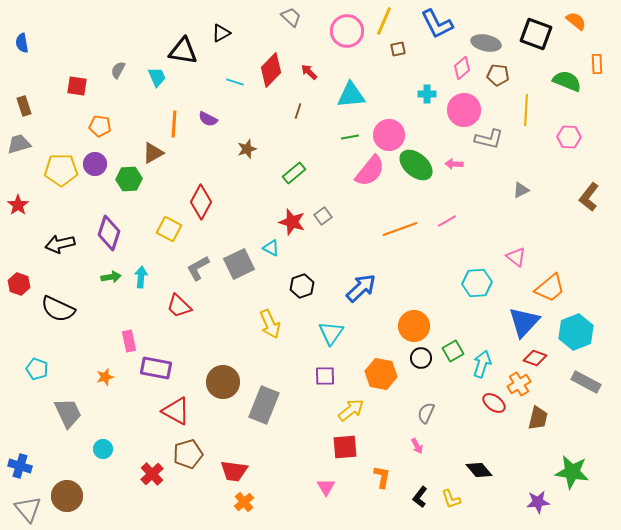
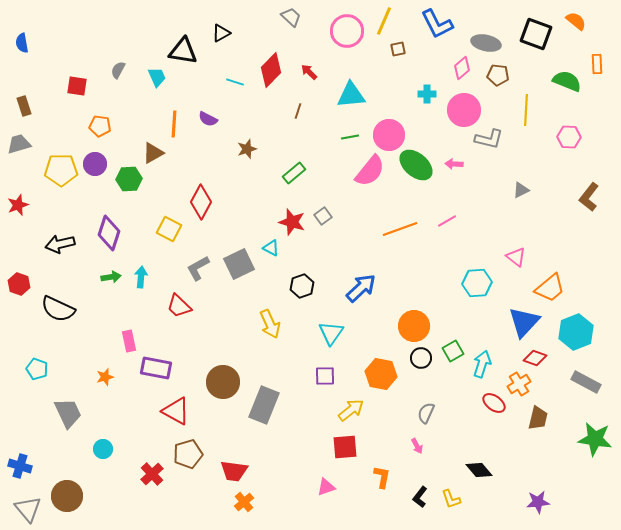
red star at (18, 205): rotated 15 degrees clockwise
green star at (572, 472): moved 23 px right, 33 px up
pink triangle at (326, 487): rotated 42 degrees clockwise
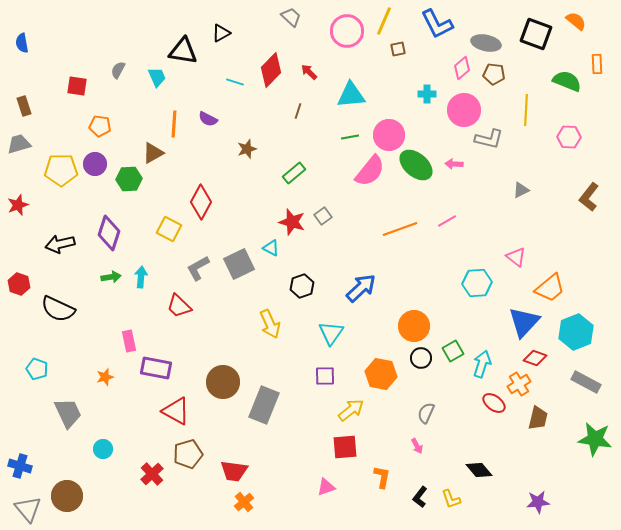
brown pentagon at (498, 75): moved 4 px left, 1 px up
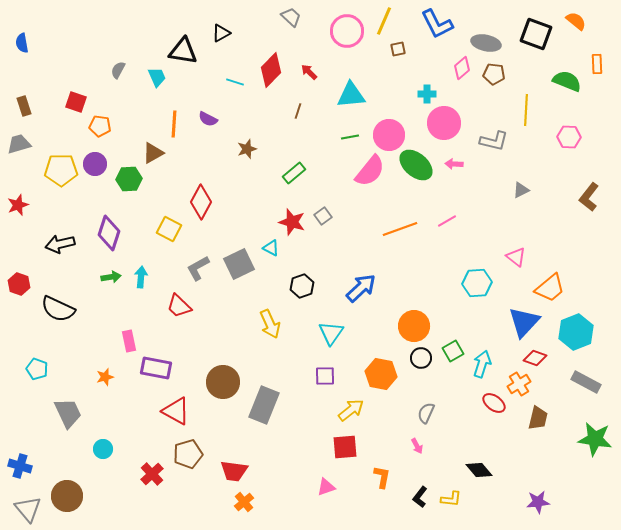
red square at (77, 86): moved 1 px left, 16 px down; rotated 10 degrees clockwise
pink circle at (464, 110): moved 20 px left, 13 px down
gray L-shape at (489, 139): moved 5 px right, 2 px down
yellow L-shape at (451, 499): rotated 65 degrees counterclockwise
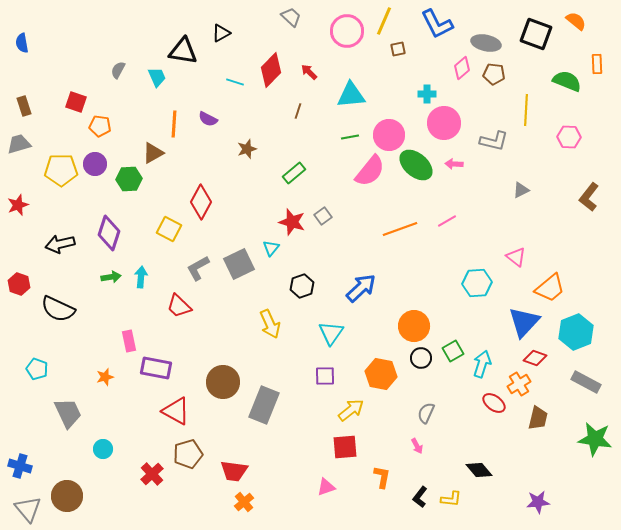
cyan triangle at (271, 248): rotated 42 degrees clockwise
